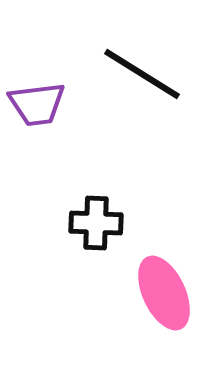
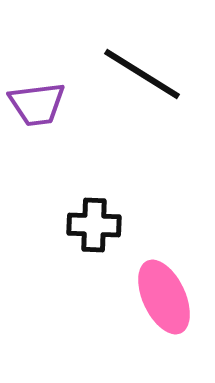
black cross: moved 2 px left, 2 px down
pink ellipse: moved 4 px down
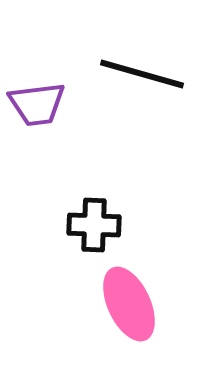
black line: rotated 16 degrees counterclockwise
pink ellipse: moved 35 px left, 7 px down
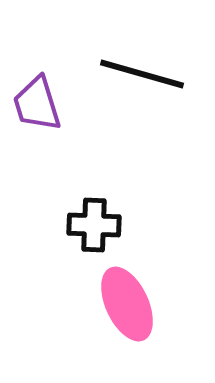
purple trapezoid: rotated 80 degrees clockwise
pink ellipse: moved 2 px left
